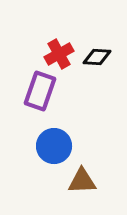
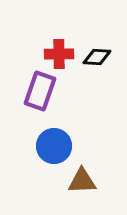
red cross: rotated 28 degrees clockwise
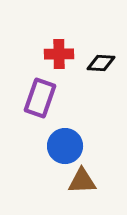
black diamond: moved 4 px right, 6 px down
purple rectangle: moved 7 px down
blue circle: moved 11 px right
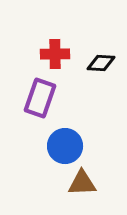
red cross: moved 4 px left
brown triangle: moved 2 px down
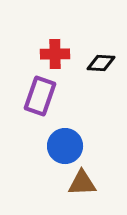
purple rectangle: moved 2 px up
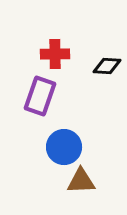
black diamond: moved 6 px right, 3 px down
blue circle: moved 1 px left, 1 px down
brown triangle: moved 1 px left, 2 px up
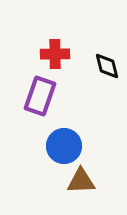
black diamond: rotated 72 degrees clockwise
blue circle: moved 1 px up
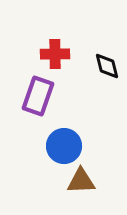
purple rectangle: moved 2 px left
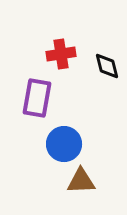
red cross: moved 6 px right; rotated 8 degrees counterclockwise
purple rectangle: moved 1 px left, 2 px down; rotated 9 degrees counterclockwise
blue circle: moved 2 px up
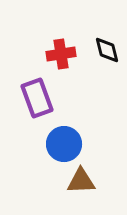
black diamond: moved 16 px up
purple rectangle: rotated 30 degrees counterclockwise
